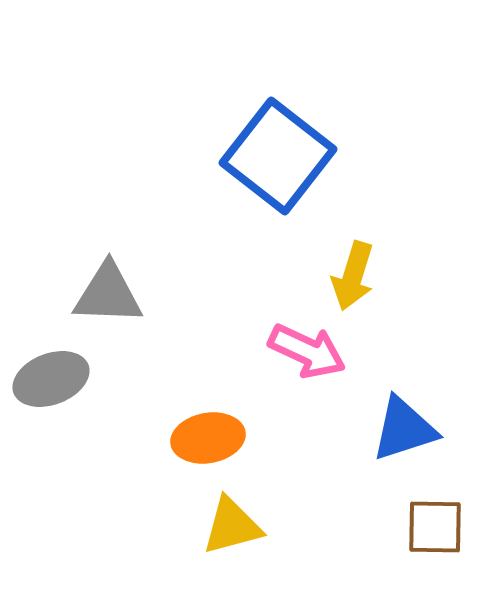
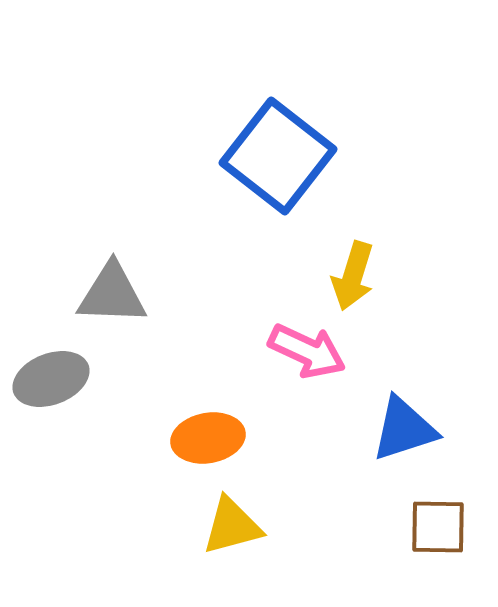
gray triangle: moved 4 px right
brown square: moved 3 px right
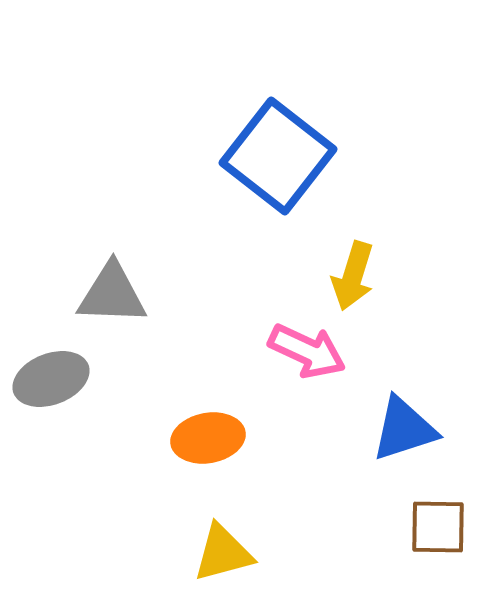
yellow triangle: moved 9 px left, 27 px down
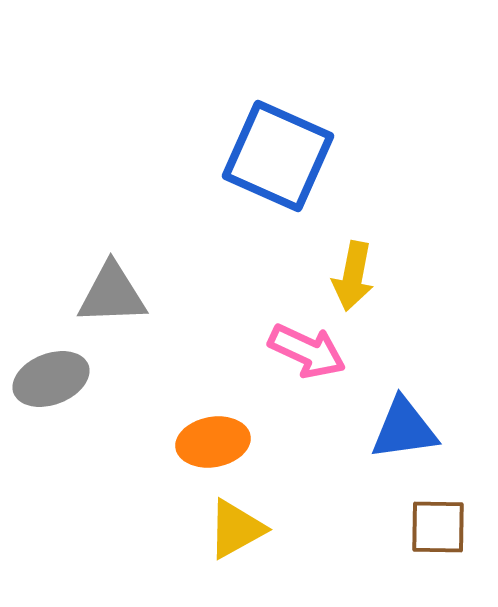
blue square: rotated 14 degrees counterclockwise
yellow arrow: rotated 6 degrees counterclockwise
gray triangle: rotated 4 degrees counterclockwise
blue triangle: rotated 10 degrees clockwise
orange ellipse: moved 5 px right, 4 px down
yellow triangle: moved 13 px right, 24 px up; rotated 14 degrees counterclockwise
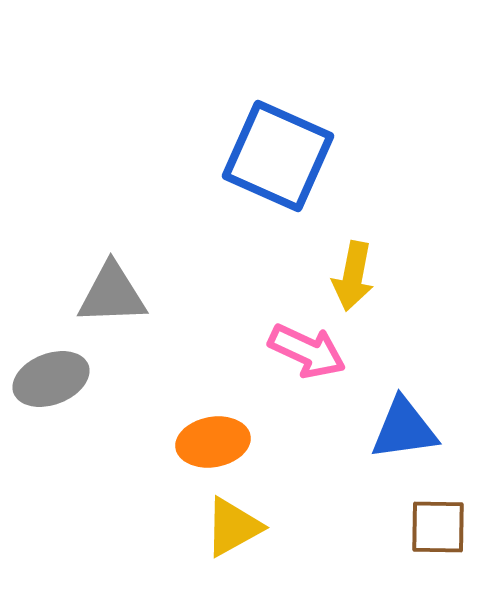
yellow triangle: moved 3 px left, 2 px up
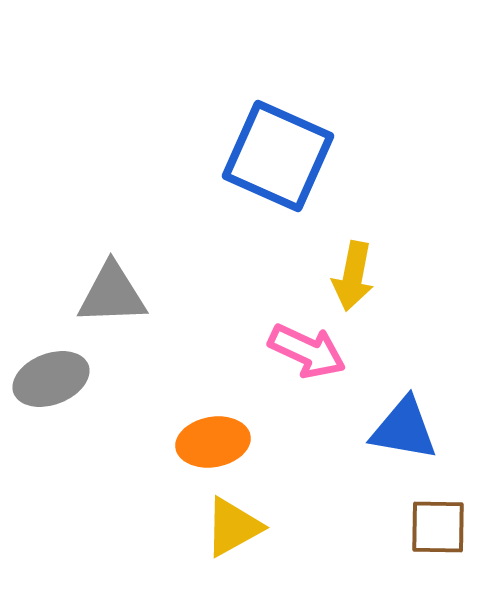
blue triangle: rotated 18 degrees clockwise
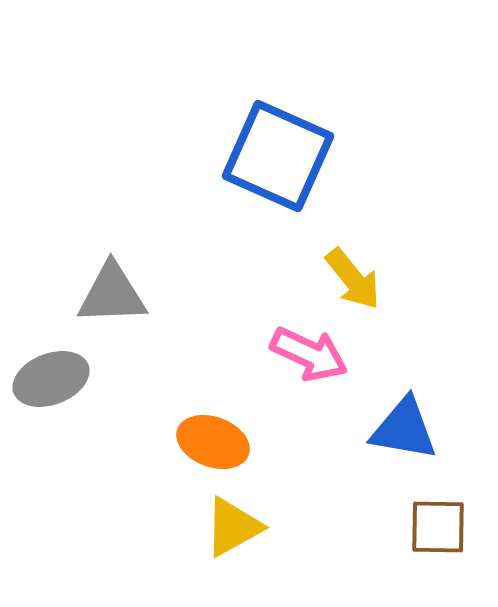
yellow arrow: moved 3 px down; rotated 50 degrees counterclockwise
pink arrow: moved 2 px right, 3 px down
orange ellipse: rotated 30 degrees clockwise
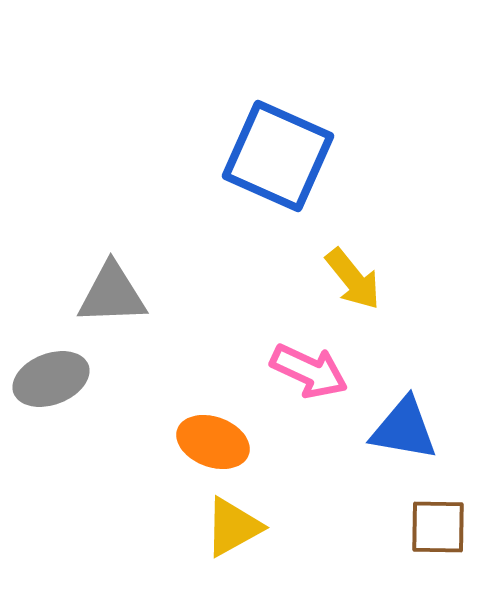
pink arrow: moved 17 px down
